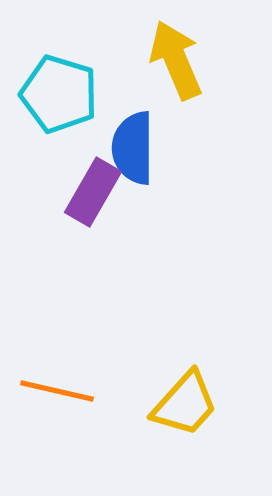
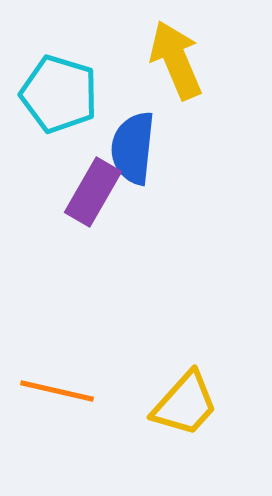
blue semicircle: rotated 6 degrees clockwise
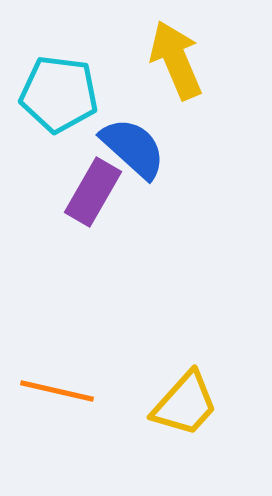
cyan pentagon: rotated 10 degrees counterclockwise
blue semicircle: rotated 126 degrees clockwise
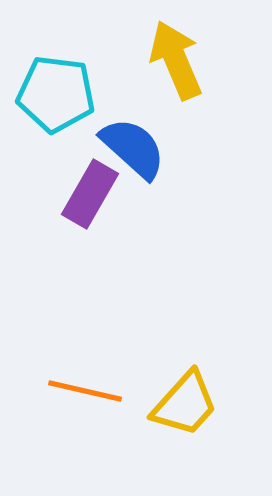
cyan pentagon: moved 3 px left
purple rectangle: moved 3 px left, 2 px down
orange line: moved 28 px right
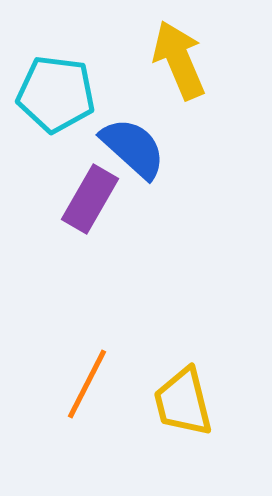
yellow arrow: moved 3 px right
purple rectangle: moved 5 px down
orange line: moved 2 px right, 7 px up; rotated 76 degrees counterclockwise
yellow trapezoid: moved 2 px left, 2 px up; rotated 124 degrees clockwise
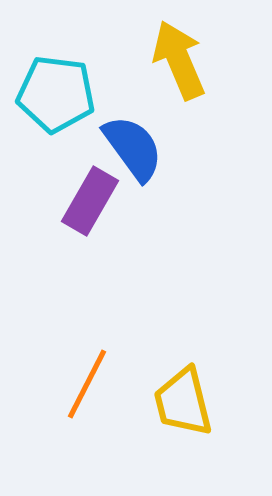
blue semicircle: rotated 12 degrees clockwise
purple rectangle: moved 2 px down
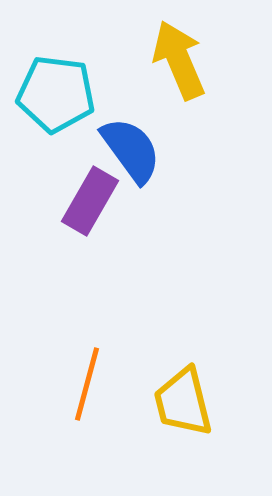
blue semicircle: moved 2 px left, 2 px down
orange line: rotated 12 degrees counterclockwise
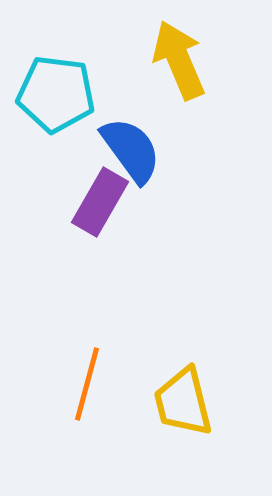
purple rectangle: moved 10 px right, 1 px down
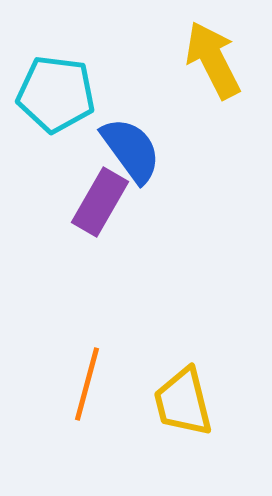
yellow arrow: moved 34 px right; rotated 4 degrees counterclockwise
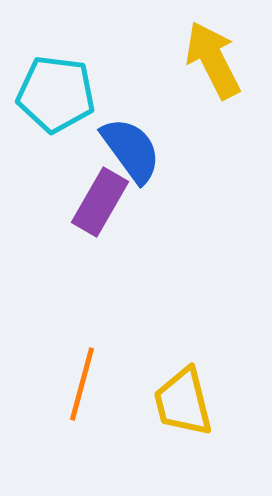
orange line: moved 5 px left
